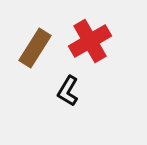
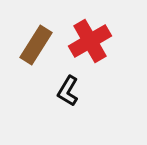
brown rectangle: moved 1 px right, 3 px up
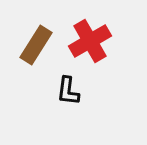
black L-shape: rotated 24 degrees counterclockwise
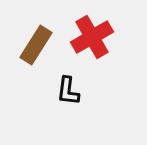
red cross: moved 2 px right, 4 px up
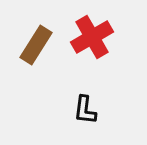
black L-shape: moved 17 px right, 19 px down
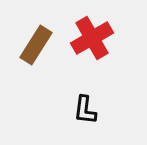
red cross: moved 1 px down
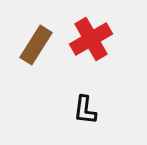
red cross: moved 1 px left, 1 px down
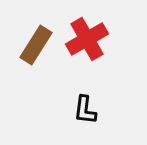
red cross: moved 4 px left
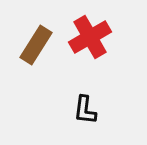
red cross: moved 3 px right, 2 px up
